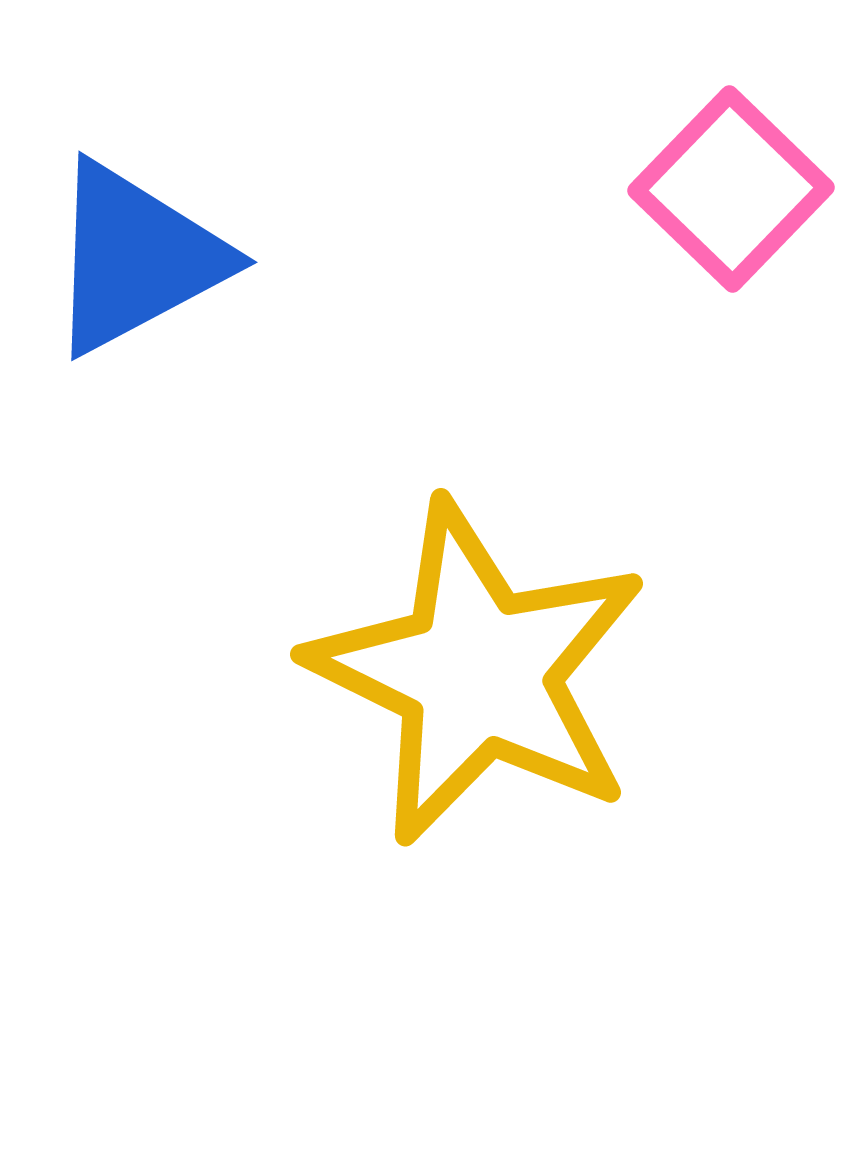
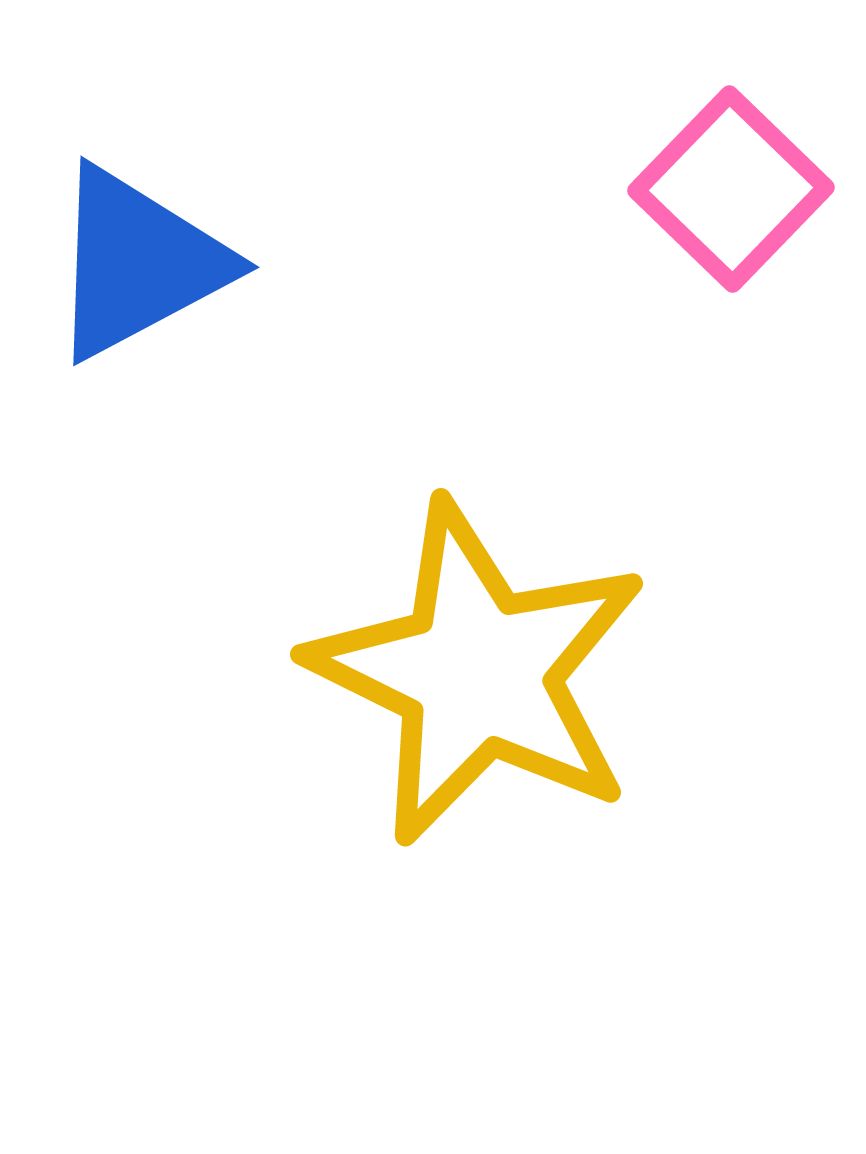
blue triangle: moved 2 px right, 5 px down
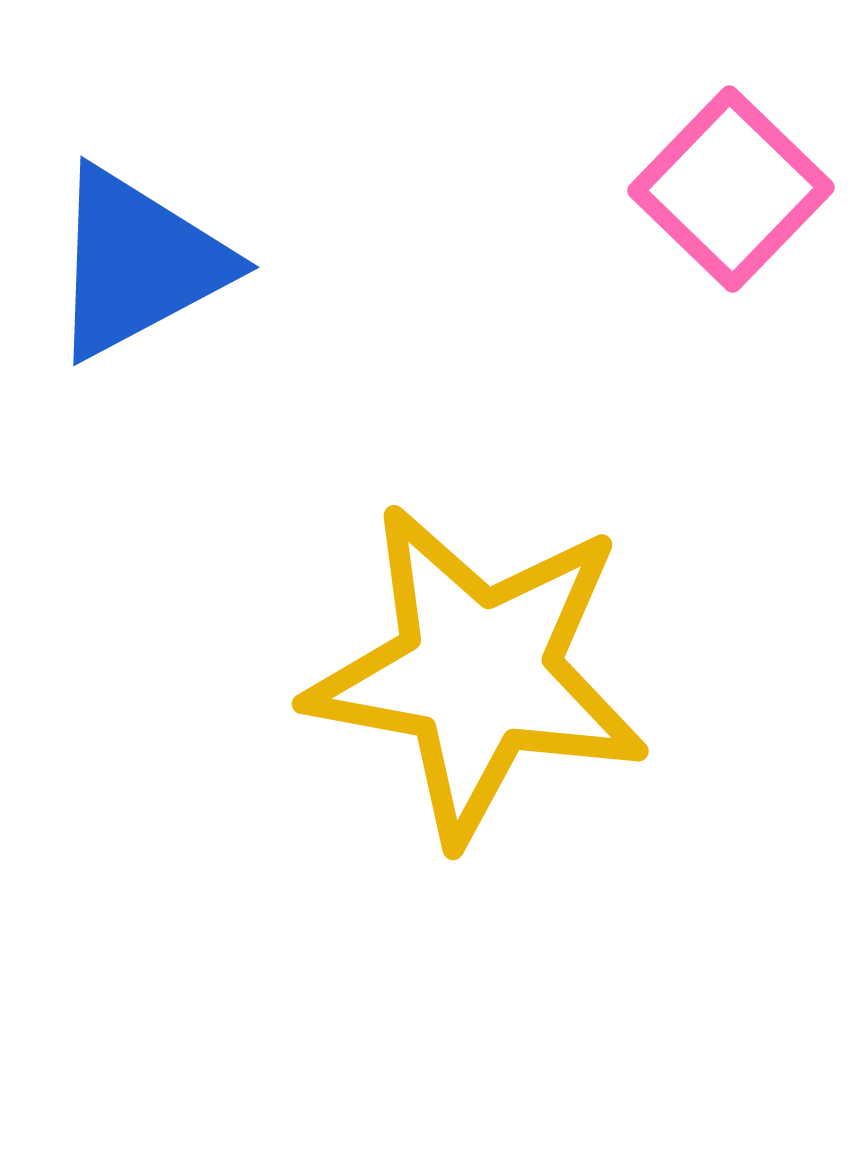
yellow star: rotated 16 degrees counterclockwise
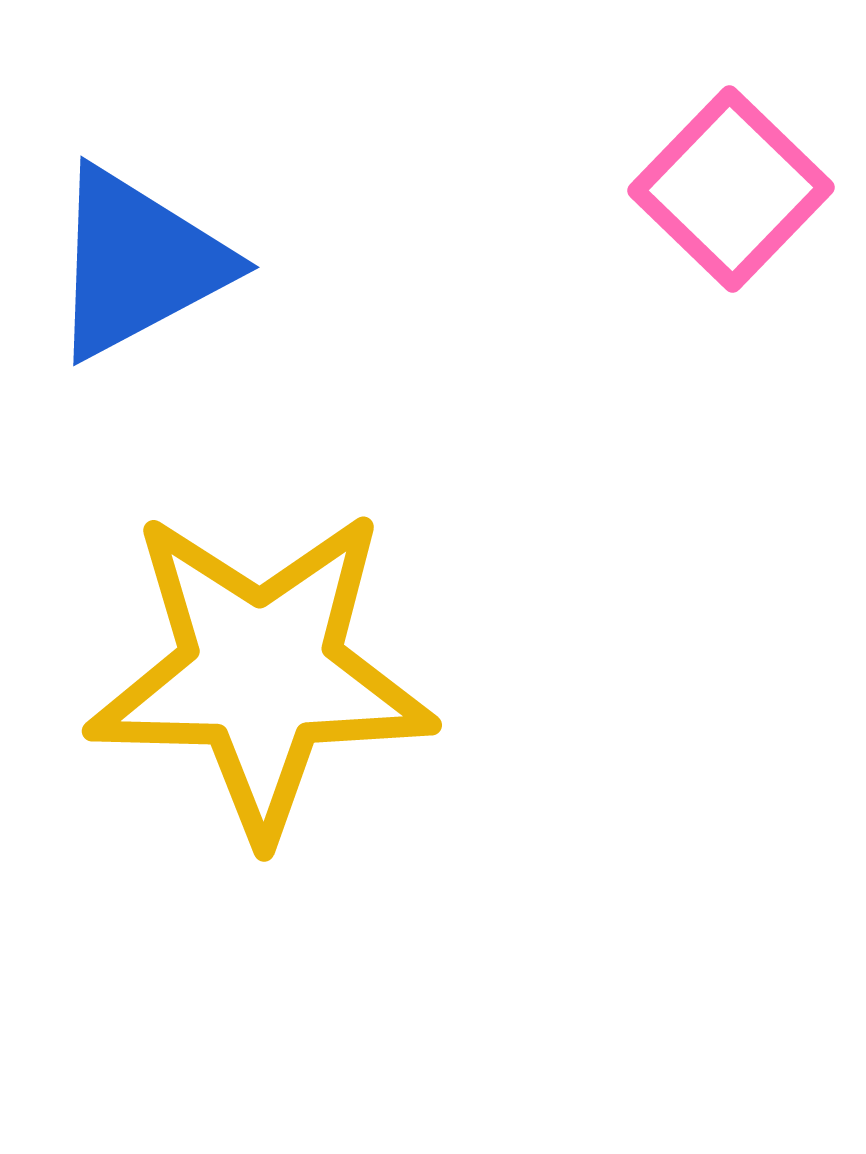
yellow star: moved 217 px left; rotated 9 degrees counterclockwise
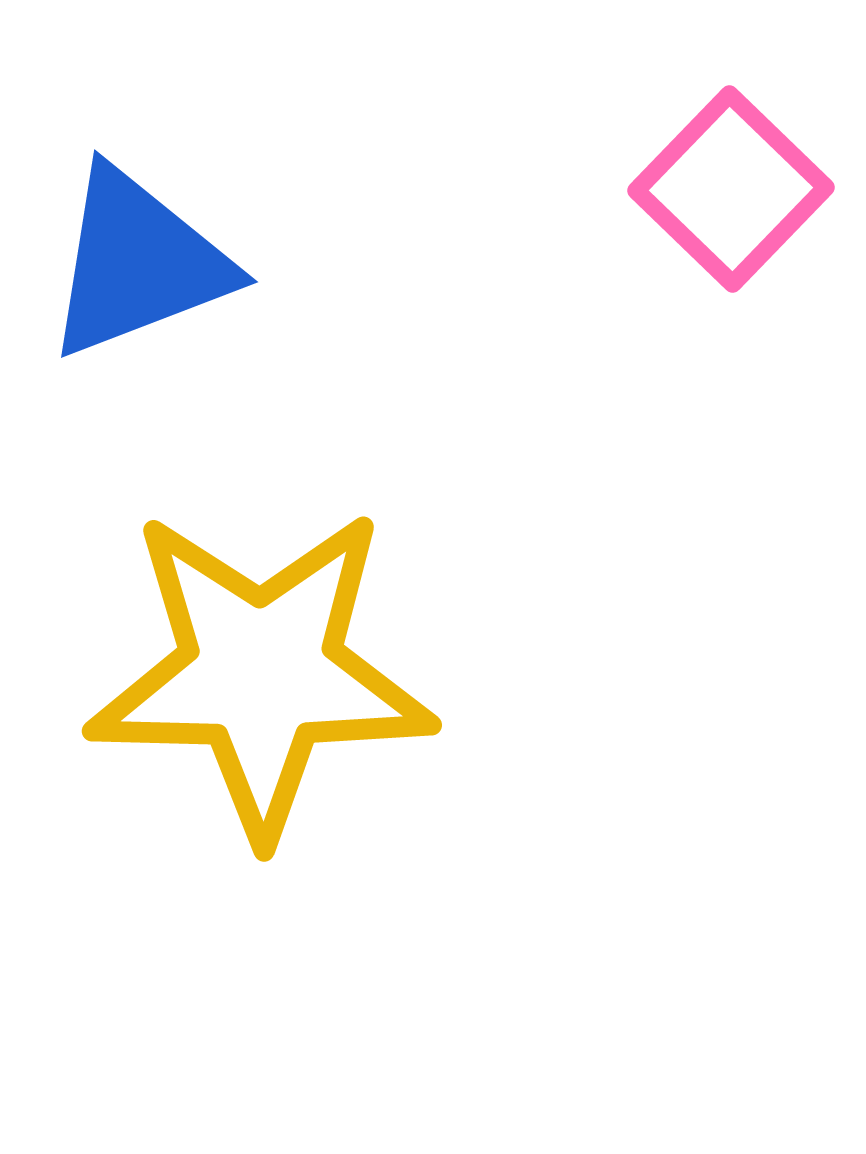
blue triangle: rotated 7 degrees clockwise
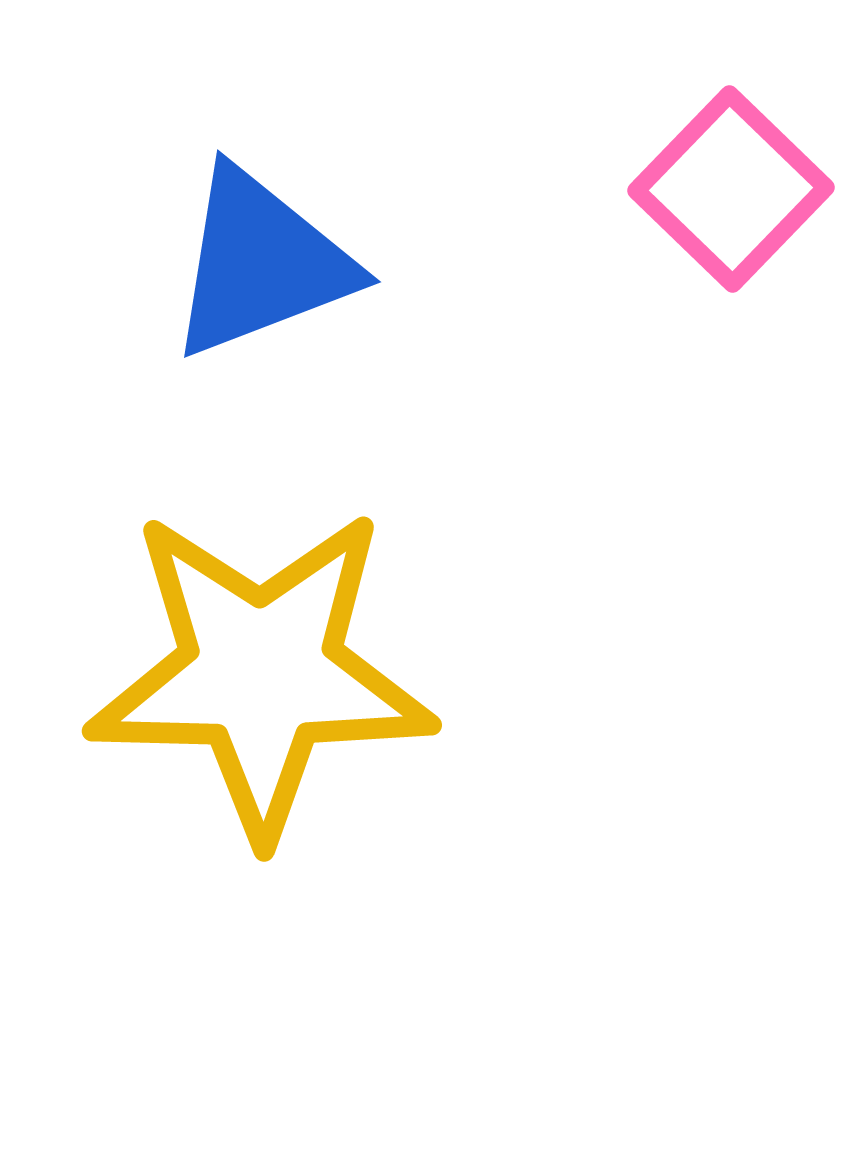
blue triangle: moved 123 px right
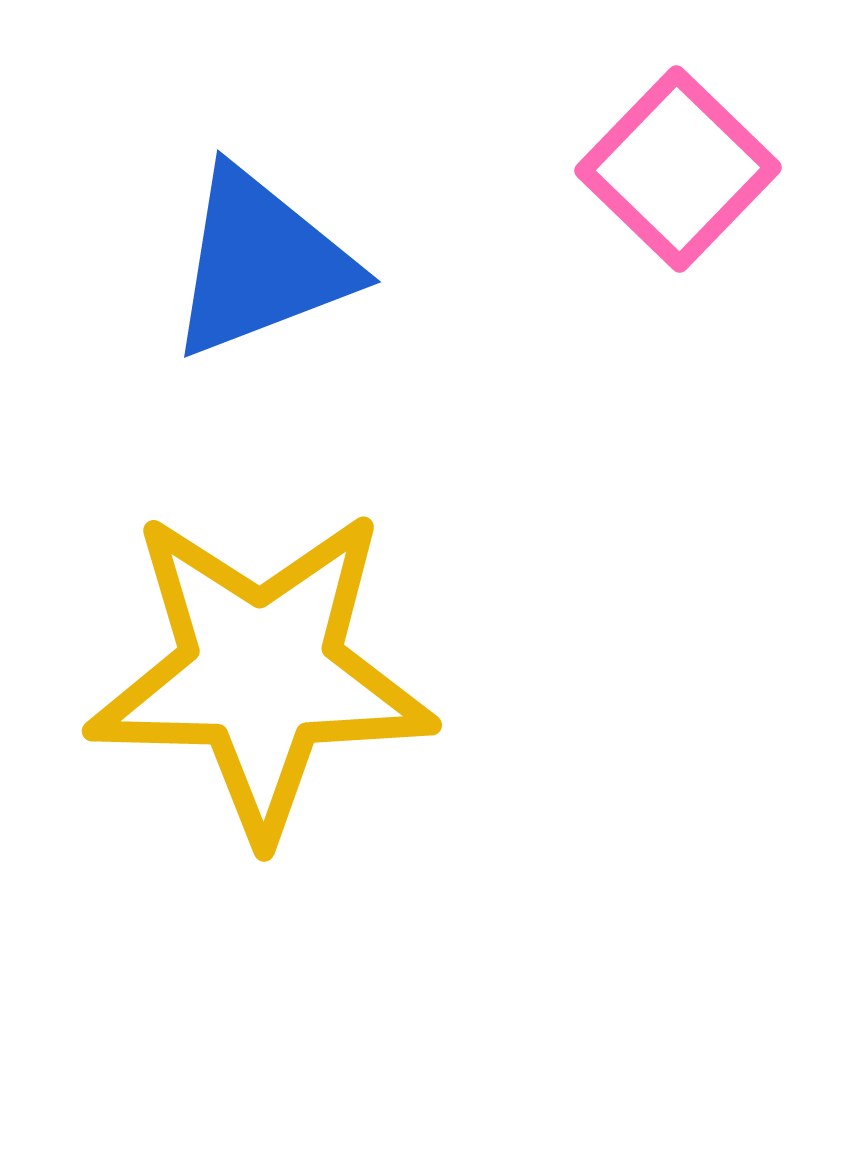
pink square: moved 53 px left, 20 px up
